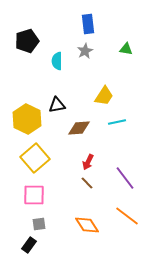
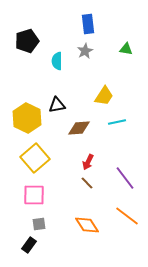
yellow hexagon: moved 1 px up
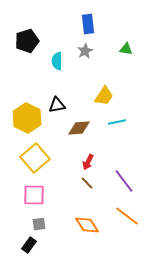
purple line: moved 1 px left, 3 px down
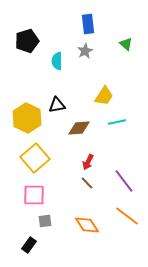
green triangle: moved 5 px up; rotated 32 degrees clockwise
gray square: moved 6 px right, 3 px up
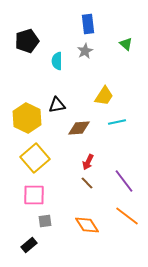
black rectangle: rotated 14 degrees clockwise
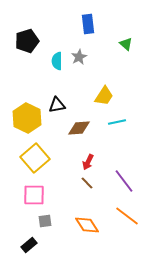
gray star: moved 6 px left, 6 px down
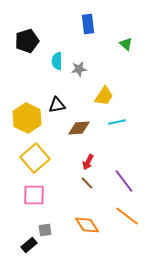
gray star: moved 12 px down; rotated 21 degrees clockwise
gray square: moved 9 px down
